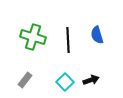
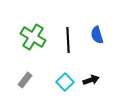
green cross: rotated 15 degrees clockwise
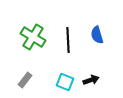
cyan square: rotated 24 degrees counterclockwise
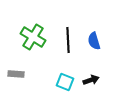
blue semicircle: moved 3 px left, 6 px down
gray rectangle: moved 9 px left, 6 px up; rotated 56 degrees clockwise
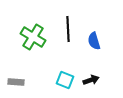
black line: moved 11 px up
gray rectangle: moved 8 px down
cyan square: moved 2 px up
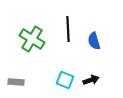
green cross: moved 1 px left, 2 px down
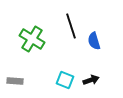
black line: moved 3 px right, 3 px up; rotated 15 degrees counterclockwise
gray rectangle: moved 1 px left, 1 px up
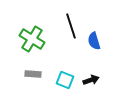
gray rectangle: moved 18 px right, 7 px up
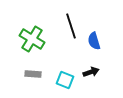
black arrow: moved 8 px up
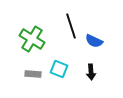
blue semicircle: rotated 48 degrees counterclockwise
black arrow: rotated 105 degrees clockwise
cyan square: moved 6 px left, 11 px up
